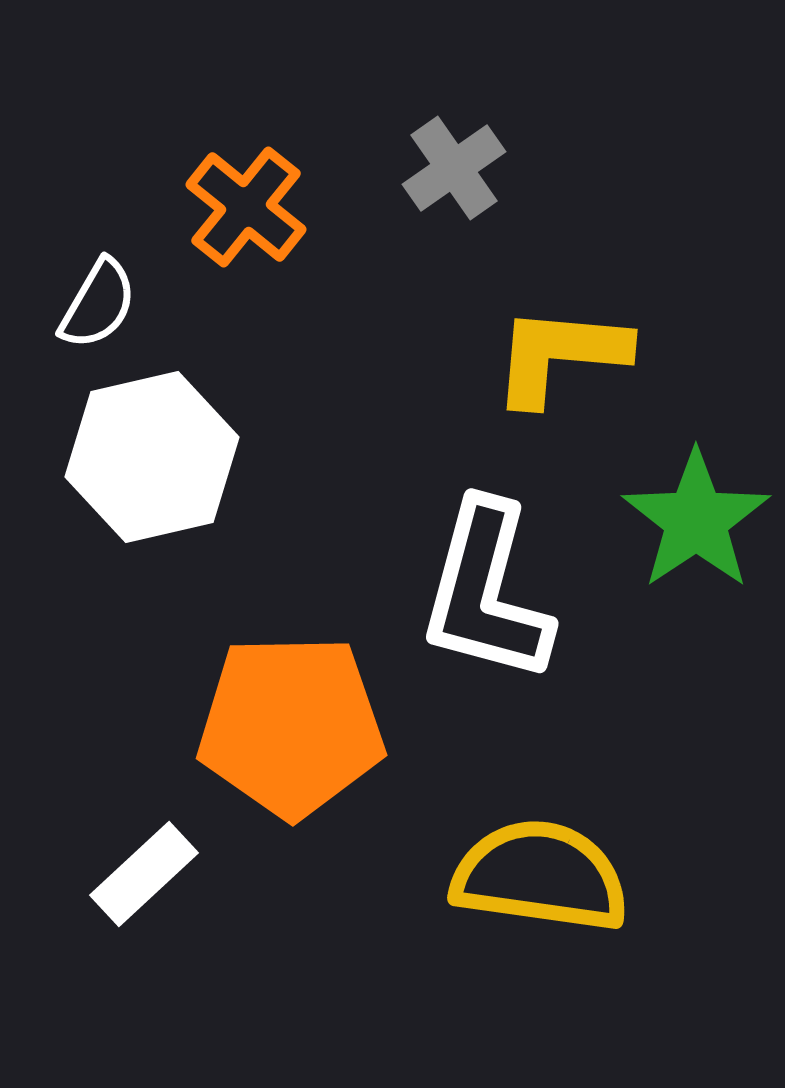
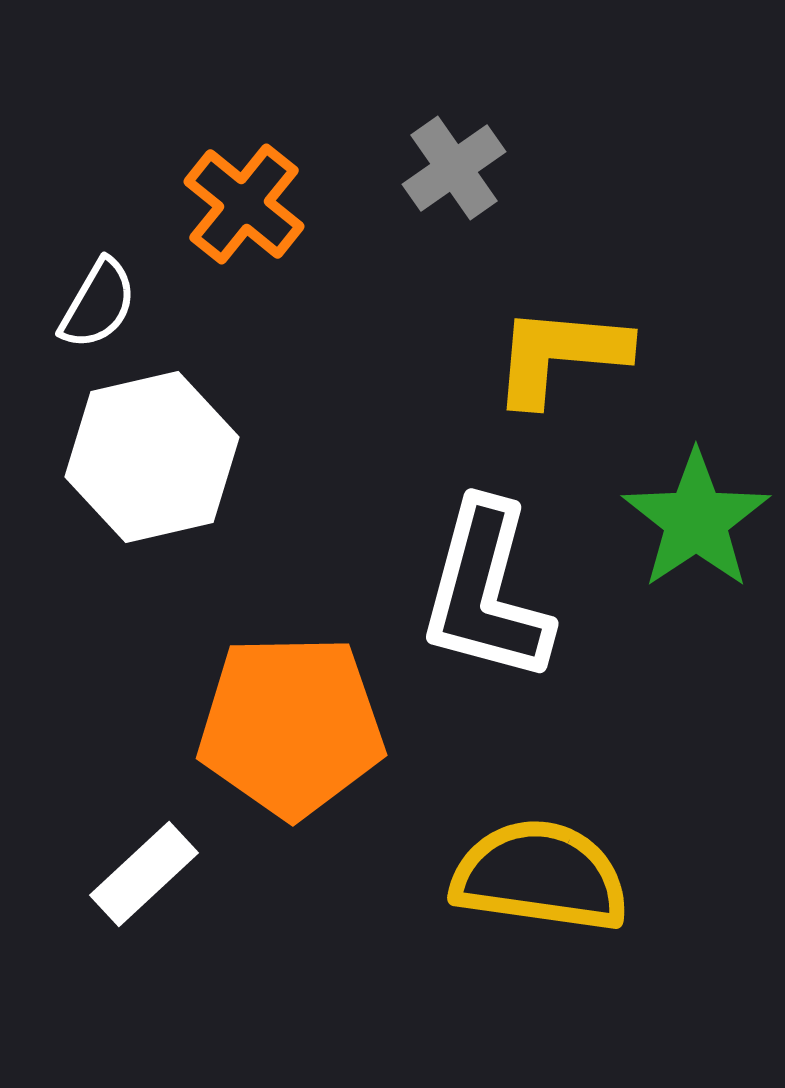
orange cross: moved 2 px left, 3 px up
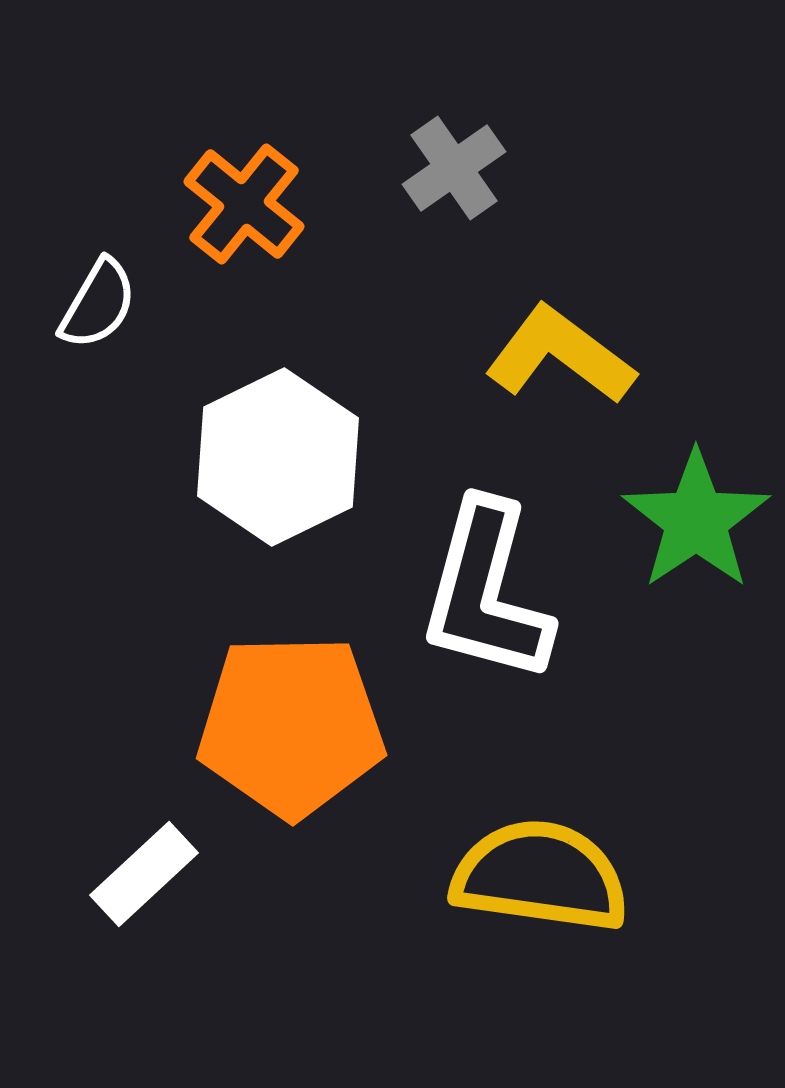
yellow L-shape: rotated 32 degrees clockwise
white hexagon: moved 126 px right; rotated 13 degrees counterclockwise
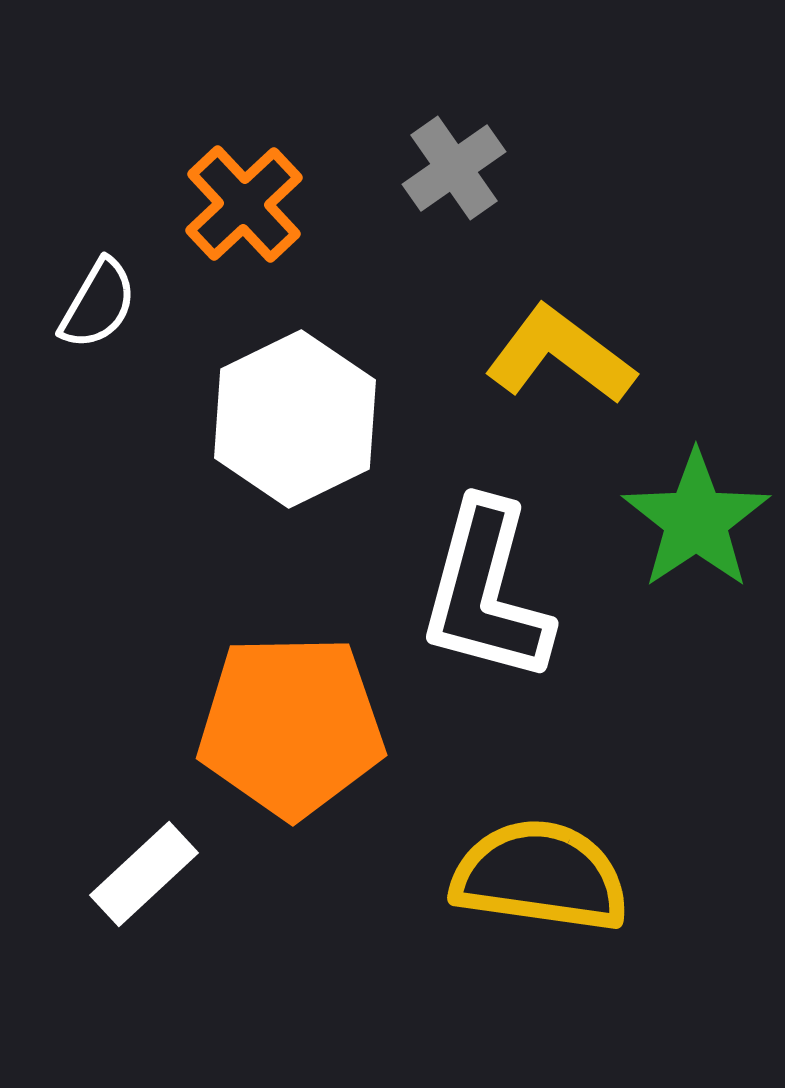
orange cross: rotated 8 degrees clockwise
white hexagon: moved 17 px right, 38 px up
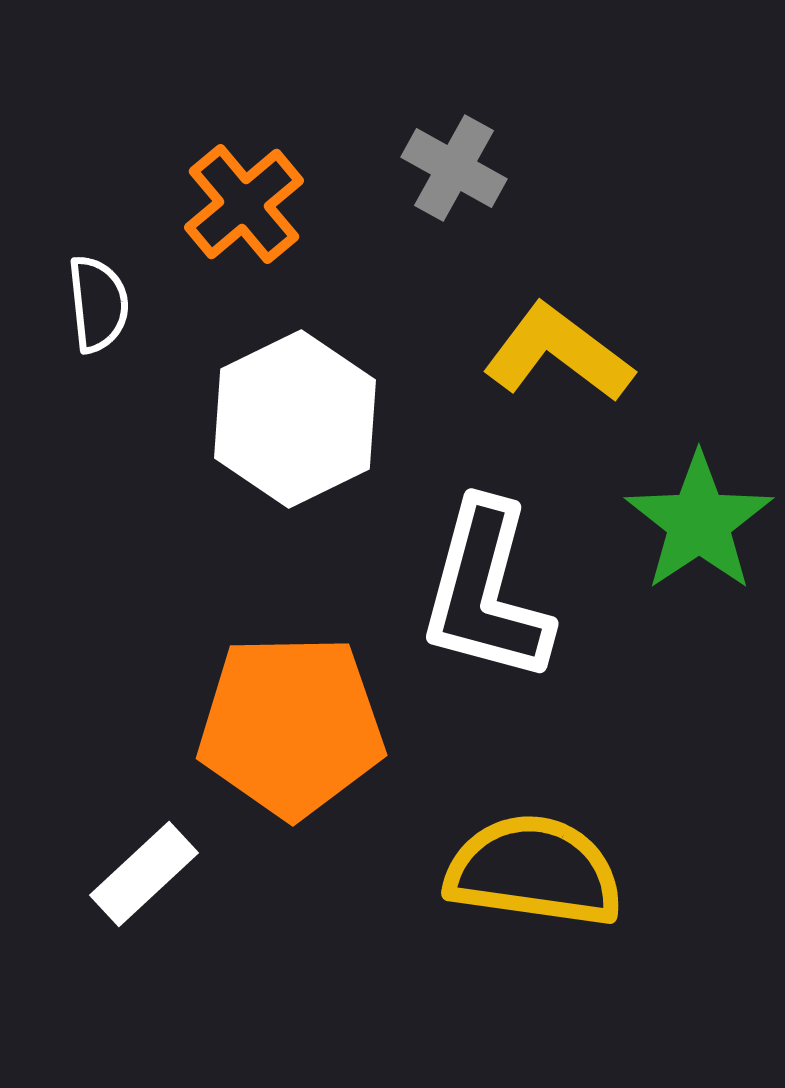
gray cross: rotated 26 degrees counterclockwise
orange cross: rotated 3 degrees clockwise
white semicircle: rotated 36 degrees counterclockwise
yellow L-shape: moved 2 px left, 2 px up
green star: moved 3 px right, 2 px down
yellow semicircle: moved 6 px left, 5 px up
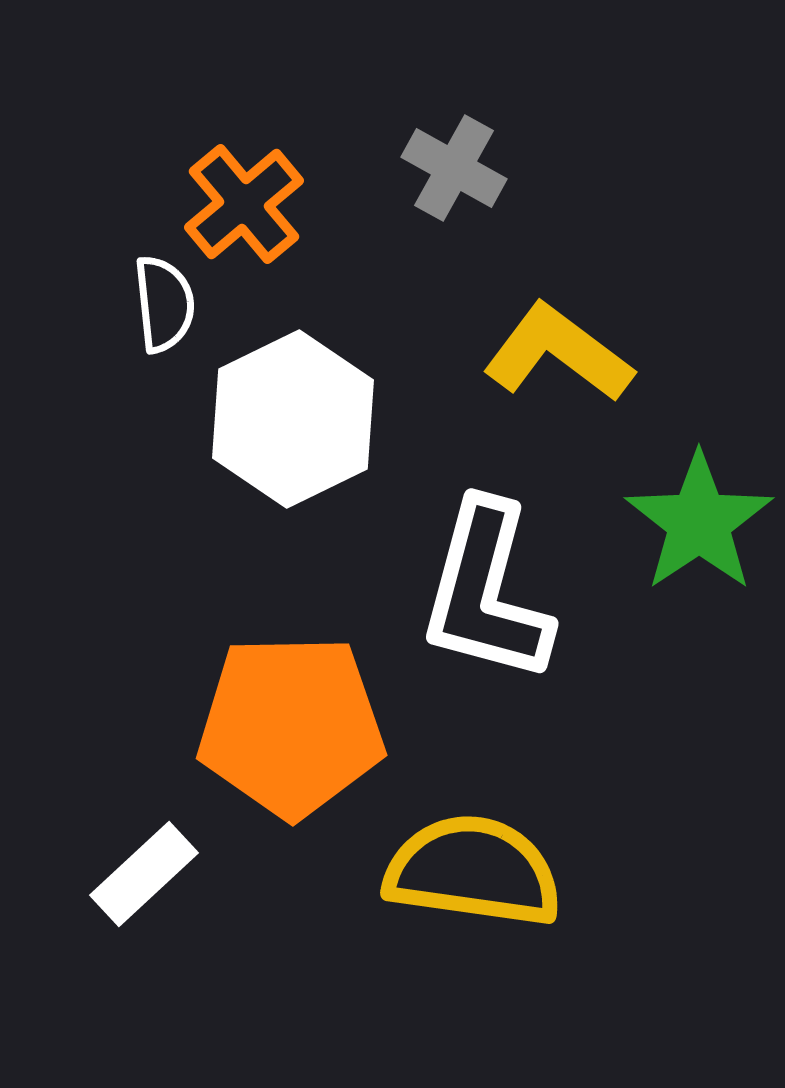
white semicircle: moved 66 px right
white hexagon: moved 2 px left
yellow semicircle: moved 61 px left
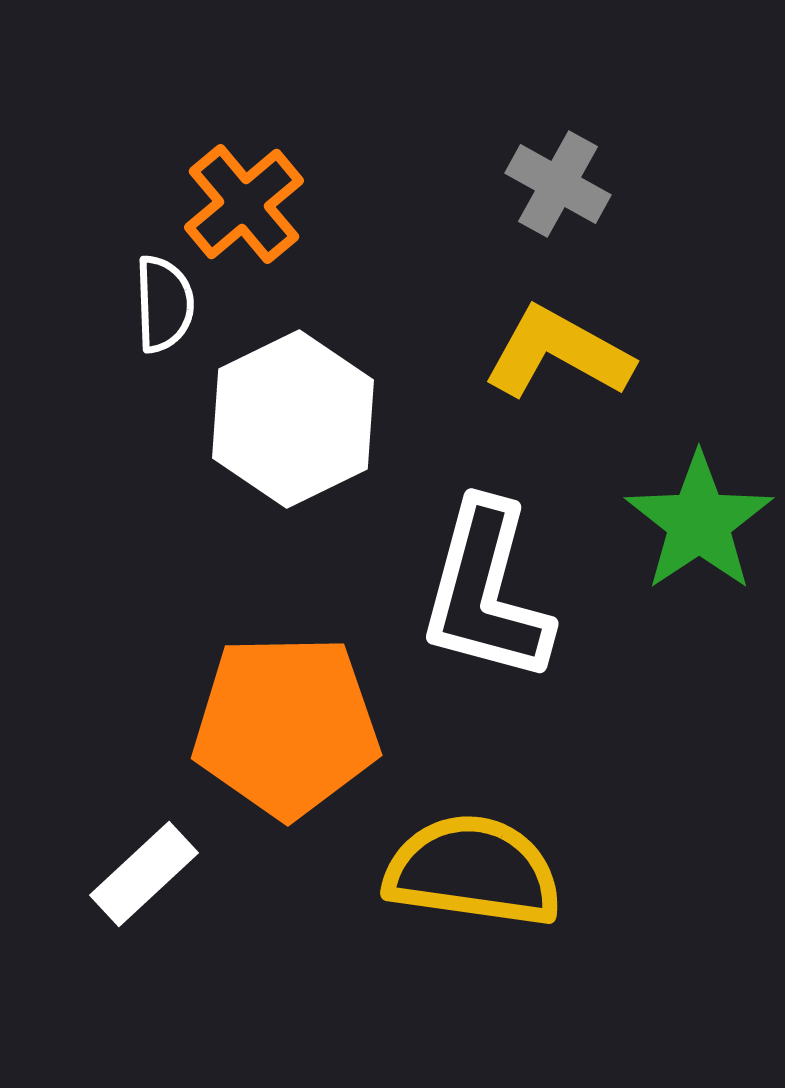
gray cross: moved 104 px right, 16 px down
white semicircle: rotated 4 degrees clockwise
yellow L-shape: rotated 8 degrees counterclockwise
orange pentagon: moved 5 px left
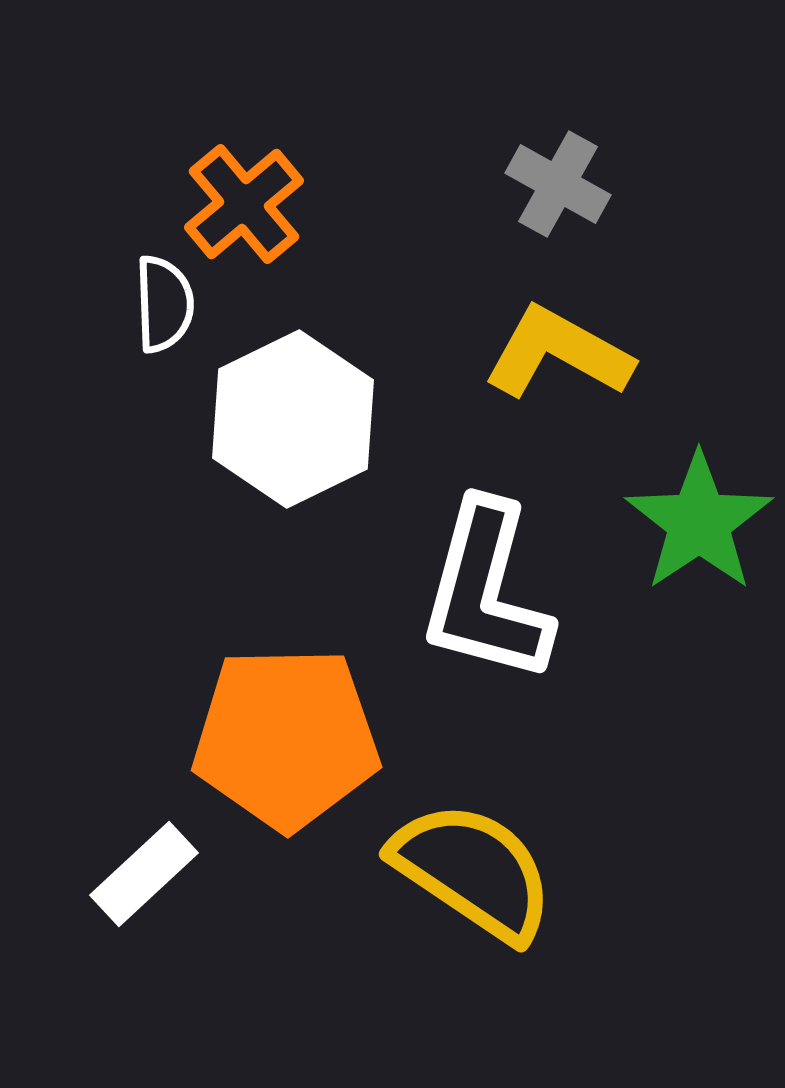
orange pentagon: moved 12 px down
yellow semicircle: rotated 26 degrees clockwise
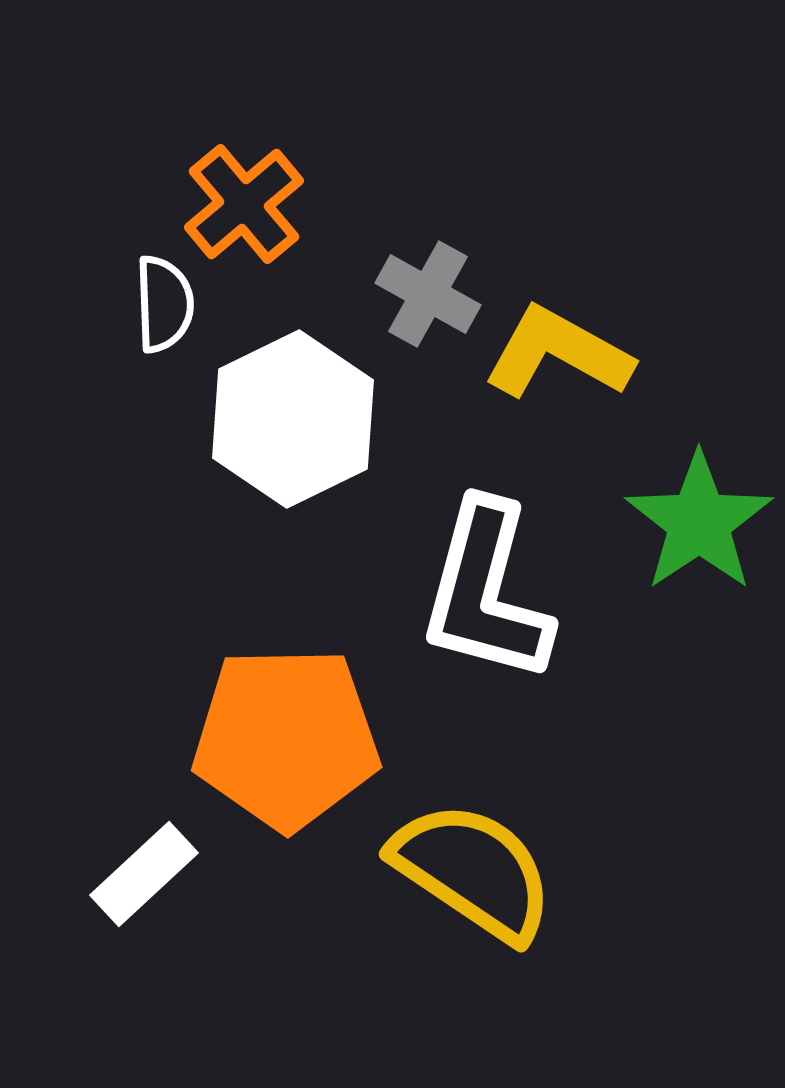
gray cross: moved 130 px left, 110 px down
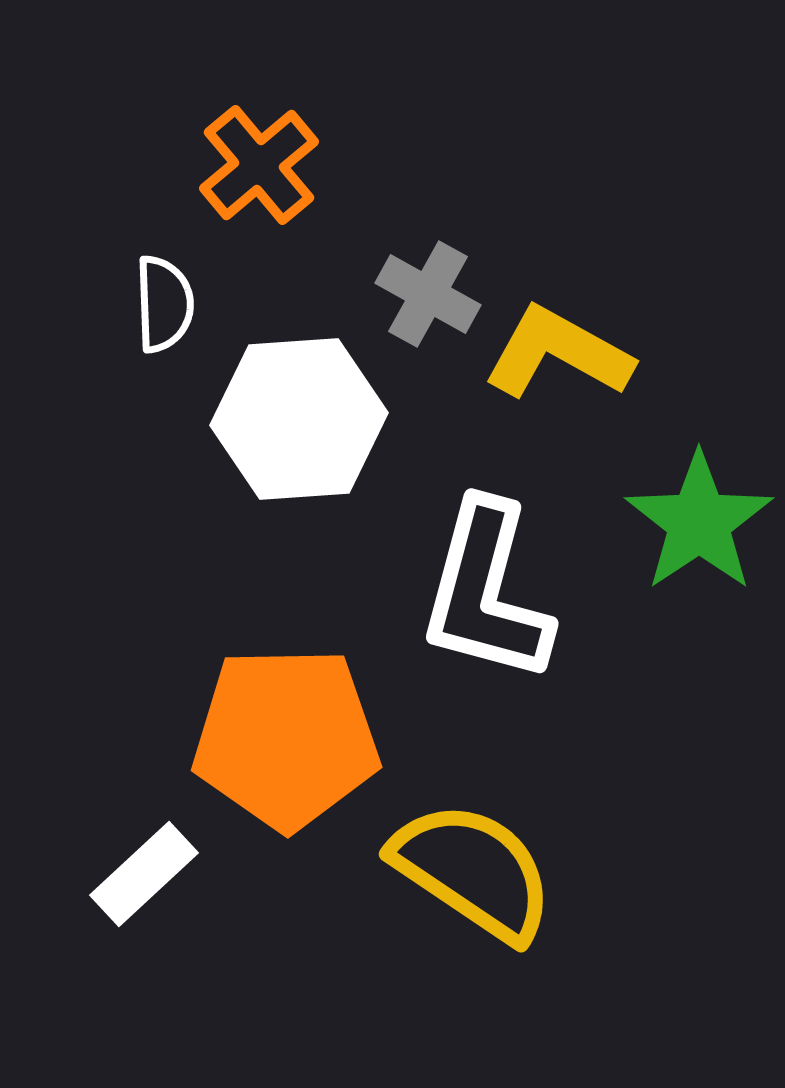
orange cross: moved 15 px right, 39 px up
white hexagon: moved 6 px right; rotated 22 degrees clockwise
